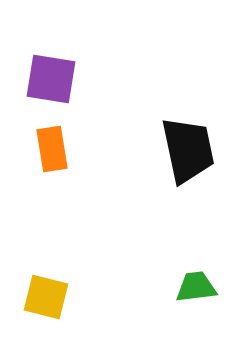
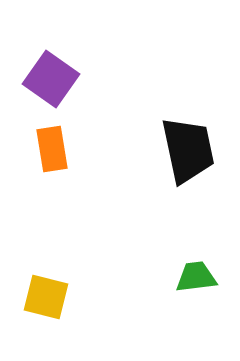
purple square: rotated 26 degrees clockwise
green trapezoid: moved 10 px up
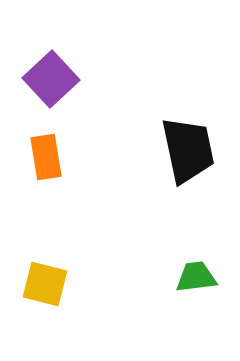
purple square: rotated 12 degrees clockwise
orange rectangle: moved 6 px left, 8 px down
yellow square: moved 1 px left, 13 px up
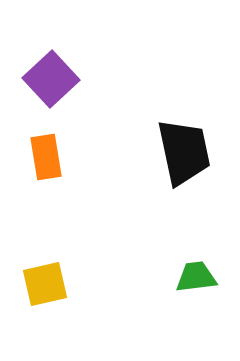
black trapezoid: moved 4 px left, 2 px down
yellow square: rotated 27 degrees counterclockwise
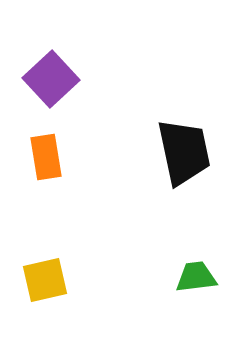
yellow square: moved 4 px up
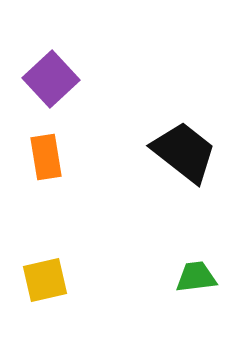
black trapezoid: rotated 40 degrees counterclockwise
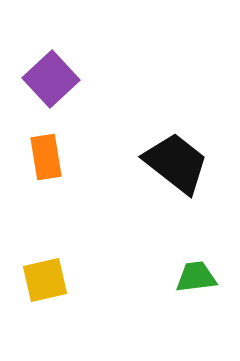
black trapezoid: moved 8 px left, 11 px down
